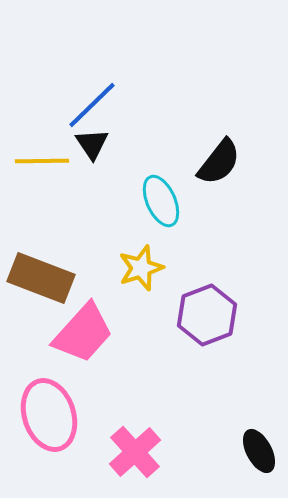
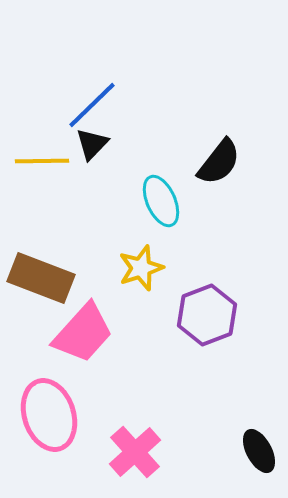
black triangle: rotated 18 degrees clockwise
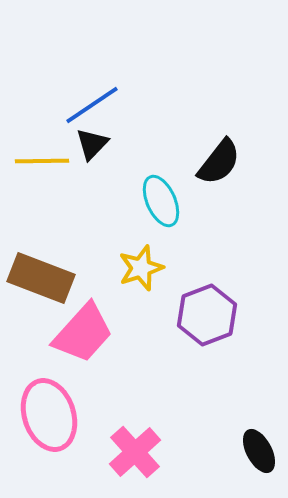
blue line: rotated 10 degrees clockwise
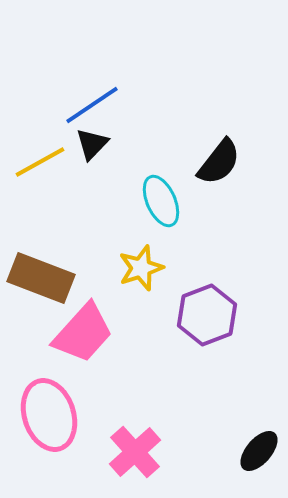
yellow line: moved 2 px left, 1 px down; rotated 28 degrees counterclockwise
black ellipse: rotated 69 degrees clockwise
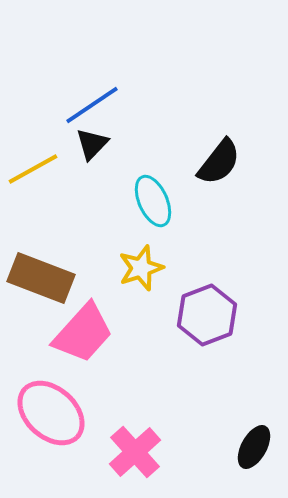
yellow line: moved 7 px left, 7 px down
cyan ellipse: moved 8 px left
pink ellipse: moved 2 px right, 2 px up; rotated 30 degrees counterclockwise
black ellipse: moved 5 px left, 4 px up; rotated 12 degrees counterclockwise
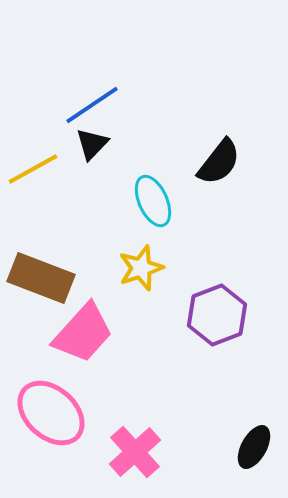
purple hexagon: moved 10 px right
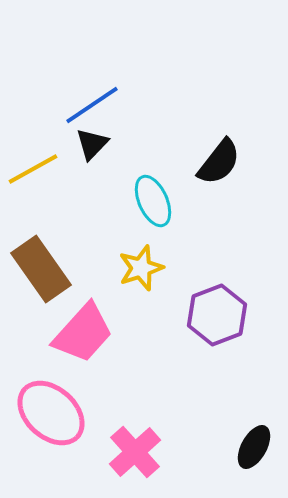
brown rectangle: moved 9 px up; rotated 34 degrees clockwise
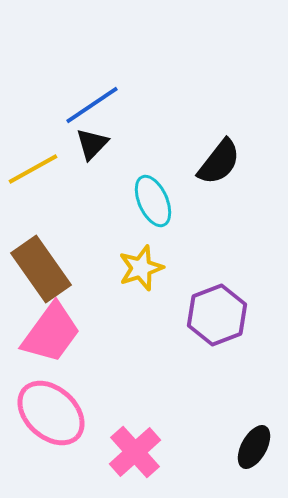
pink trapezoid: moved 32 px left; rotated 6 degrees counterclockwise
